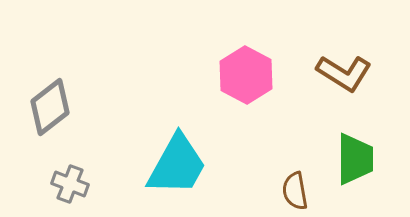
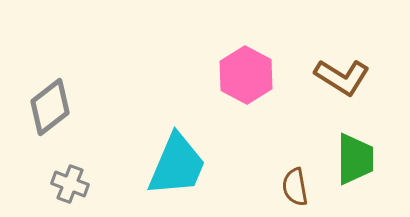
brown L-shape: moved 2 px left, 4 px down
cyan trapezoid: rotated 6 degrees counterclockwise
brown semicircle: moved 4 px up
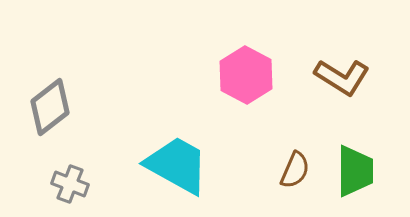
green trapezoid: moved 12 px down
cyan trapezoid: rotated 84 degrees counterclockwise
brown semicircle: moved 17 px up; rotated 147 degrees counterclockwise
